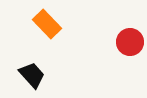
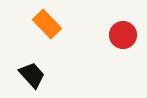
red circle: moved 7 px left, 7 px up
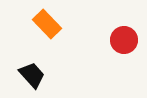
red circle: moved 1 px right, 5 px down
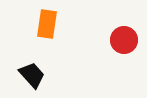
orange rectangle: rotated 52 degrees clockwise
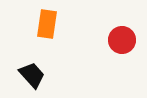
red circle: moved 2 px left
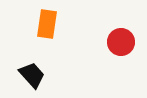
red circle: moved 1 px left, 2 px down
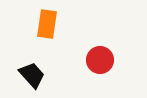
red circle: moved 21 px left, 18 px down
